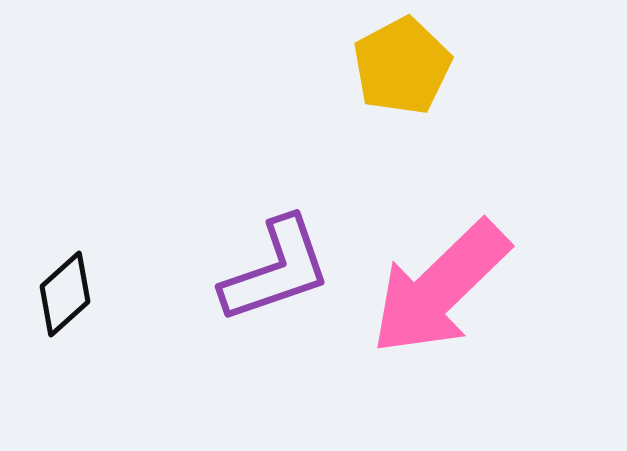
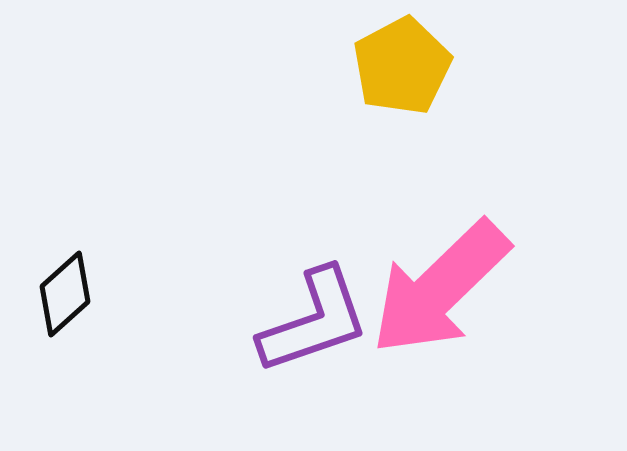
purple L-shape: moved 38 px right, 51 px down
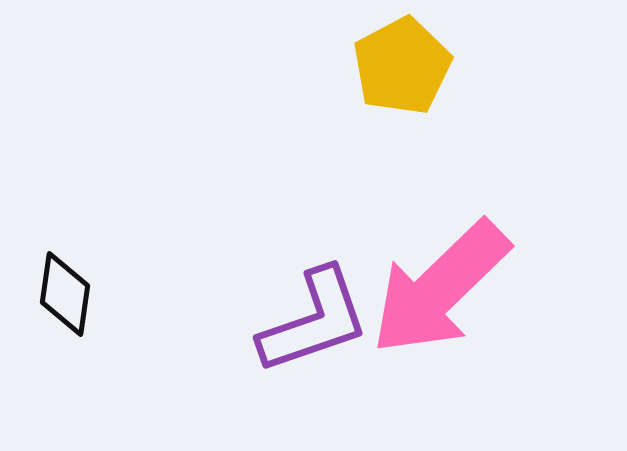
black diamond: rotated 40 degrees counterclockwise
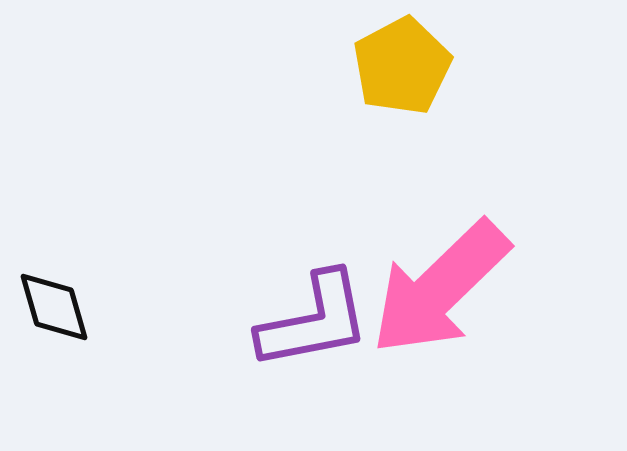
black diamond: moved 11 px left, 13 px down; rotated 24 degrees counterclockwise
purple L-shape: rotated 8 degrees clockwise
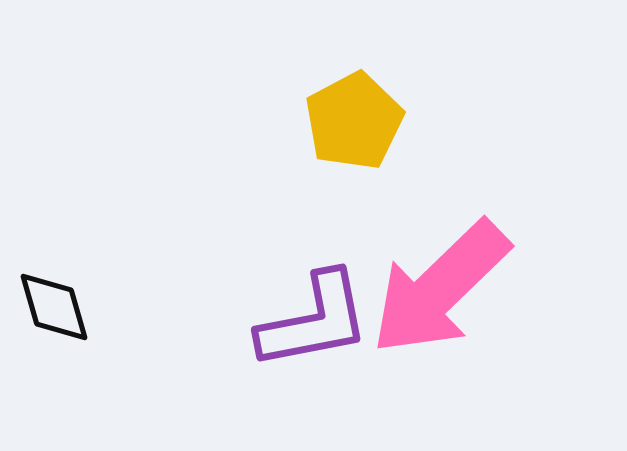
yellow pentagon: moved 48 px left, 55 px down
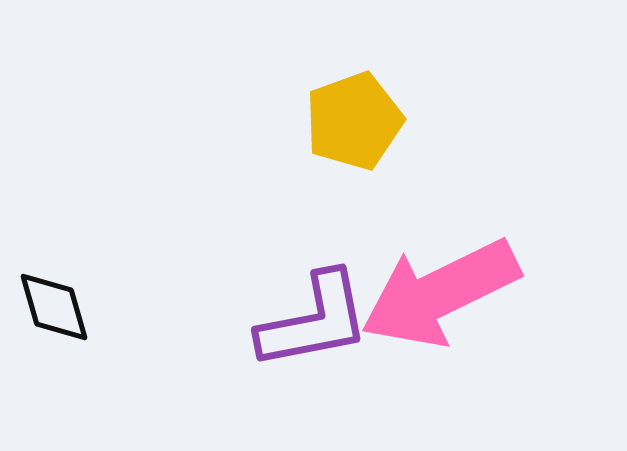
yellow pentagon: rotated 8 degrees clockwise
pink arrow: moved 5 px down; rotated 18 degrees clockwise
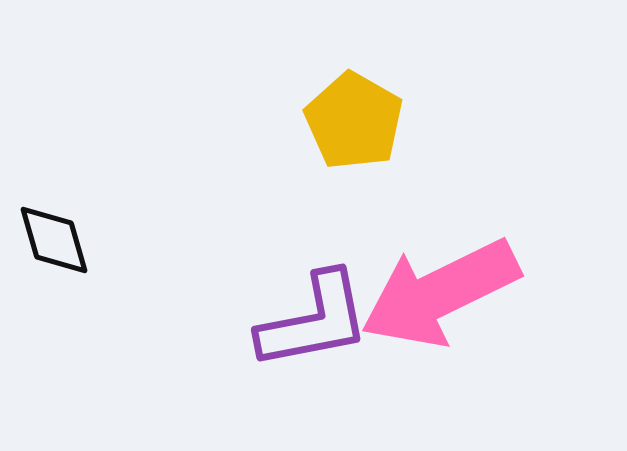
yellow pentagon: rotated 22 degrees counterclockwise
black diamond: moved 67 px up
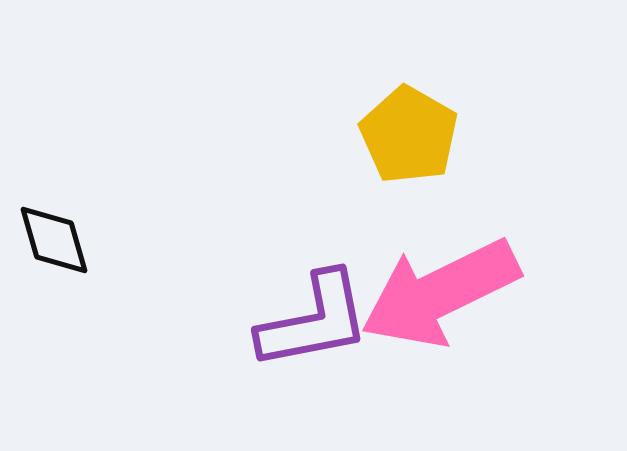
yellow pentagon: moved 55 px right, 14 px down
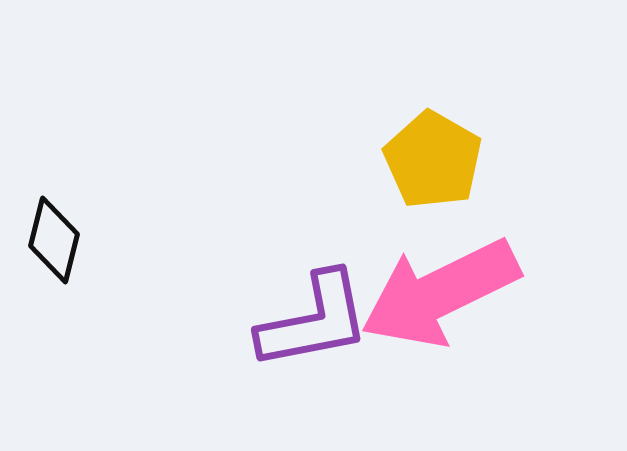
yellow pentagon: moved 24 px right, 25 px down
black diamond: rotated 30 degrees clockwise
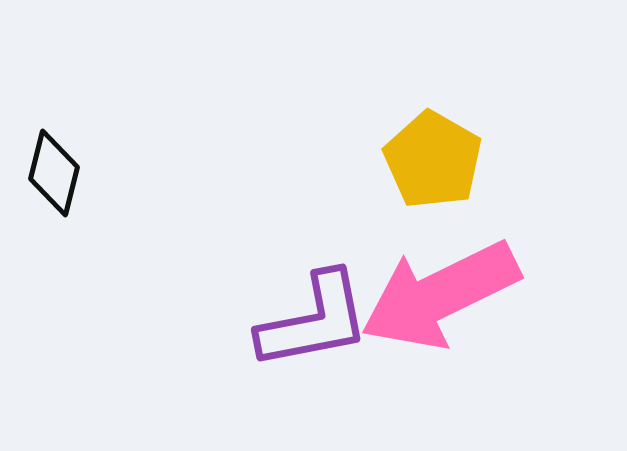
black diamond: moved 67 px up
pink arrow: moved 2 px down
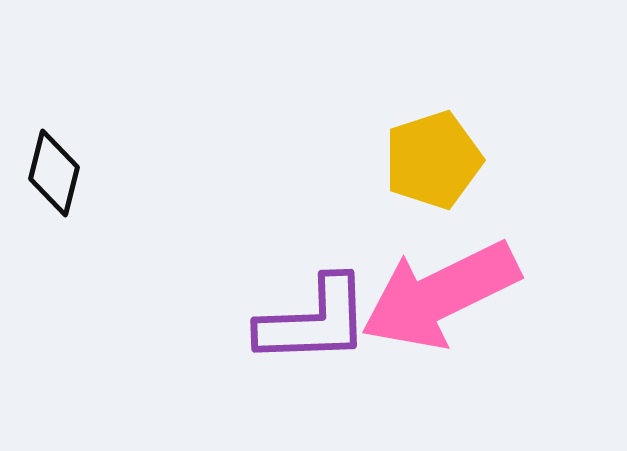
yellow pentagon: rotated 24 degrees clockwise
purple L-shape: rotated 9 degrees clockwise
